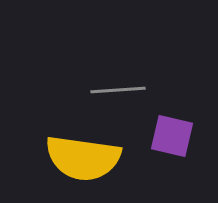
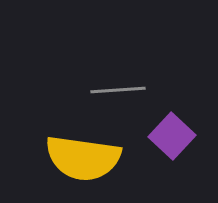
purple square: rotated 30 degrees clockwise
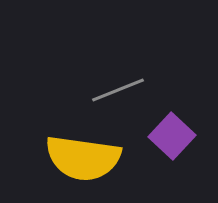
gray line: rotated 18 degrees counterclockwise
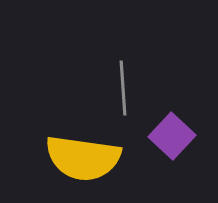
gray line: moved 5 px right, 2 px up; rotated 72 degrees counterclockwise
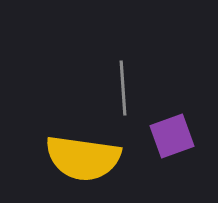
purple square: rotated 27 degrees clockwise
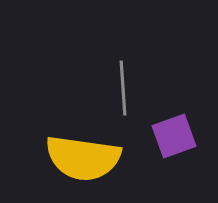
purple square: moved 2 px right
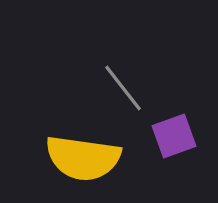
gray line: rotated 34 degrees counterclockwise
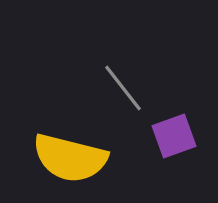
yellow semicircle: moved 13 px left; rotated 6 degrees clockwise
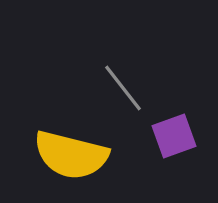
yellow semicircle: moved 1 px right, 3 px up
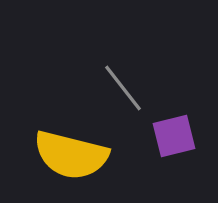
purple square: rotated 6 degrees clockwise
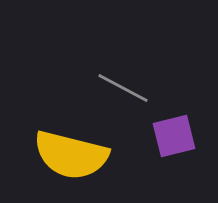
gray line: rotated 24 degrees counterclockwise
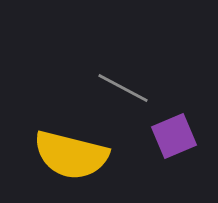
purple square: rotated 9 degrees counterclockwise
